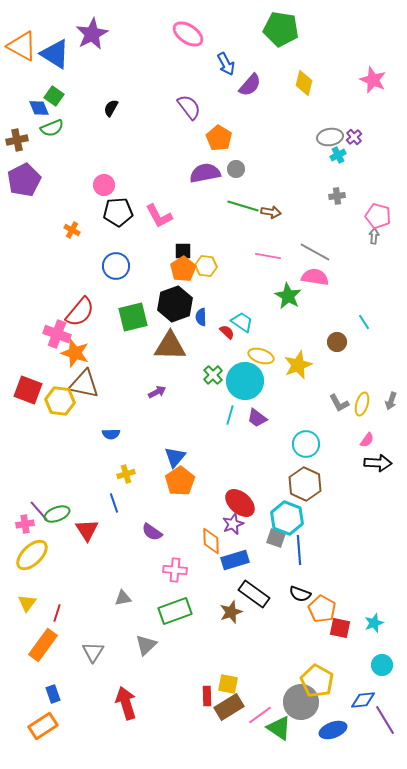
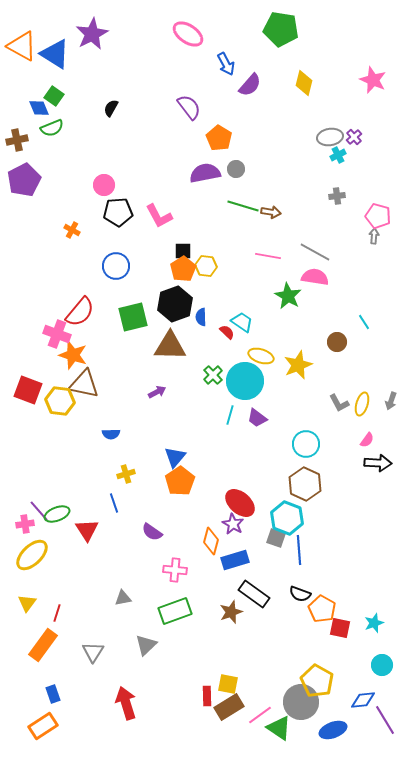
orange star at (75, 353): moved 2 px left, 2 px down
purple star at (233, 524): rotated 20 degrees counterclockwise
orange diamond at (211, 541): rotated 16 degrees clockwise
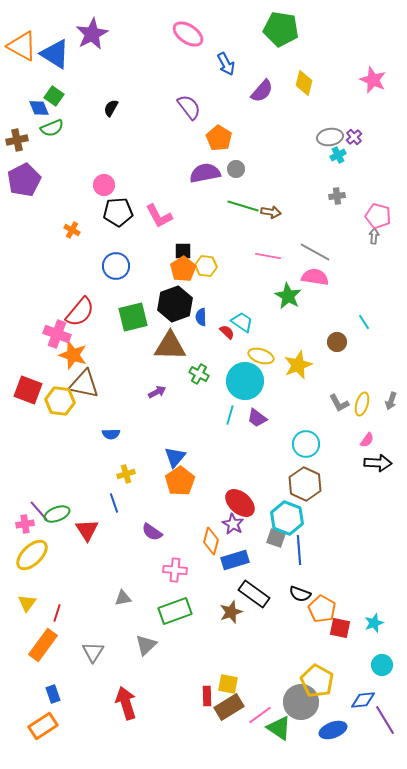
purple semicircle at (250, 85): moved 12 px right, 6 px down
green cross at (213, 375): moved 14 px left, 1 px up; rotated 18 degrees counterclockwise
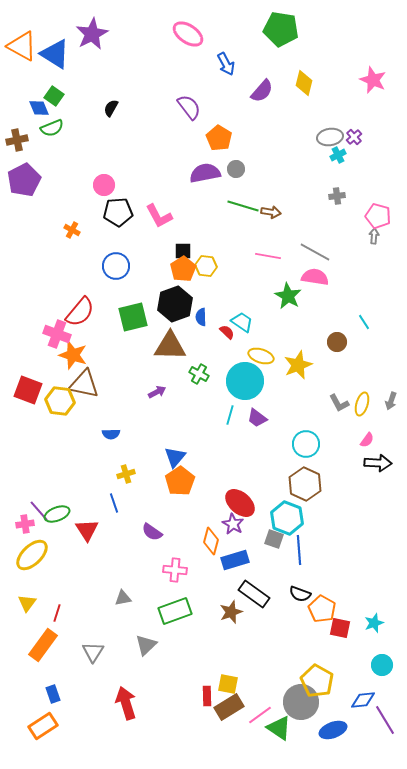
gray square at (276, 538): moved 2 px left, 1 px down
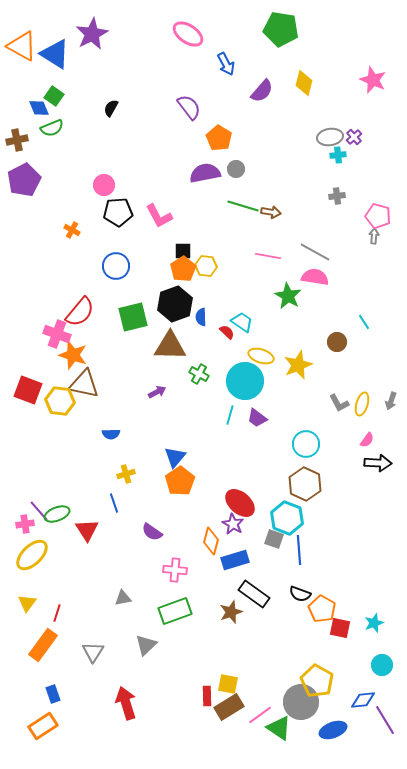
cyan cross at (338, 155): rotated 21 degrees clockwise
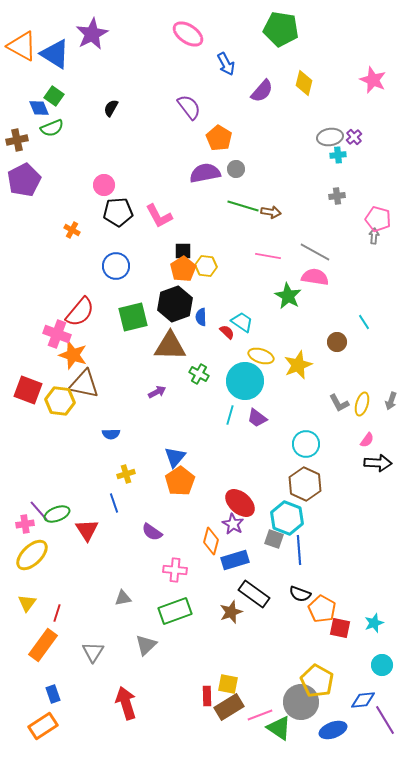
pink pentagon at (378, 216): moved 3 px down
pink line at (260, 715): rotated 15 degrees clockwise
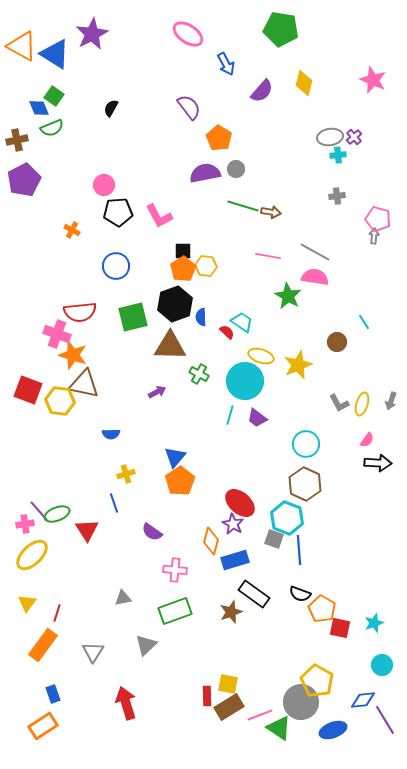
red semicircle at (80, 312): rotated 44 degrees clockwise
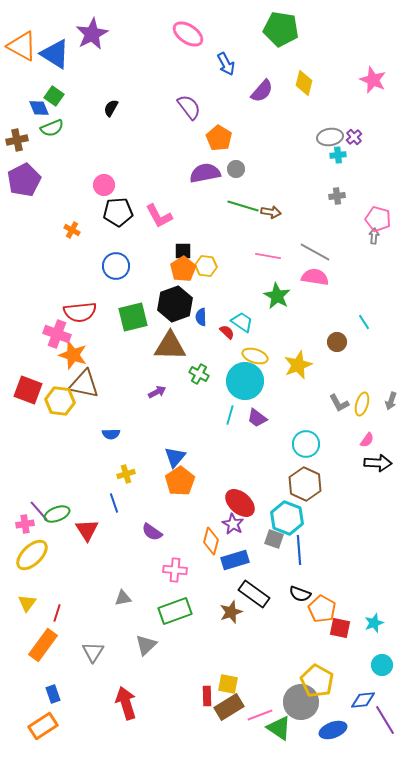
green star at (288, 296): moved 11 px left
yellow ellipse at (261, 356): moved 6 px left
